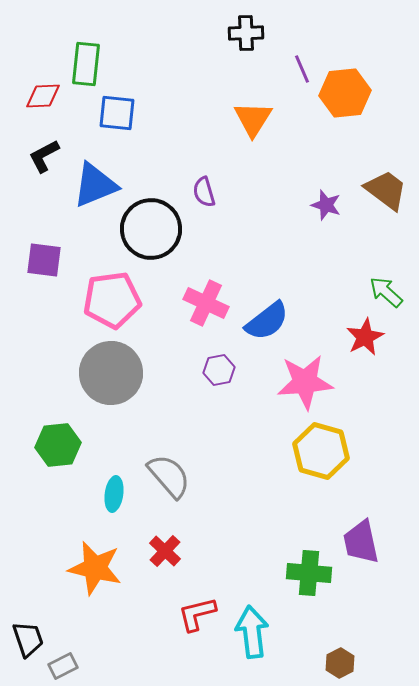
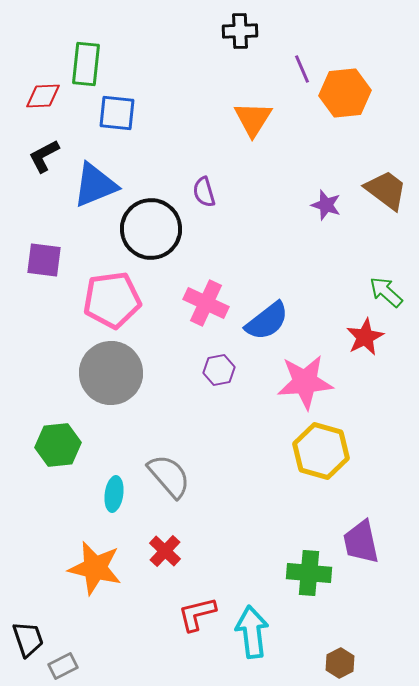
black cross: moved 6 px left, 2 px up
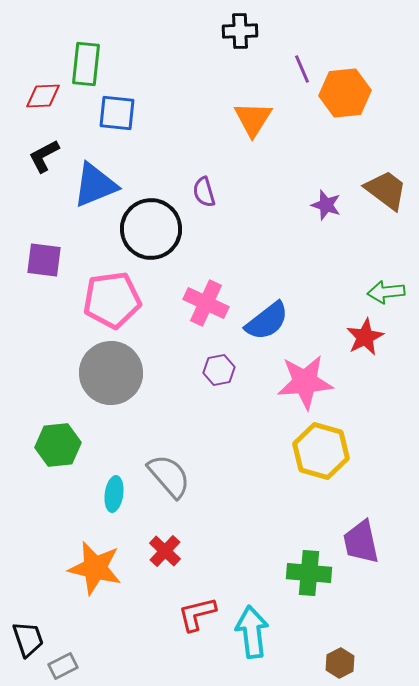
green arrow: rotated 48 degrees counterclockwise
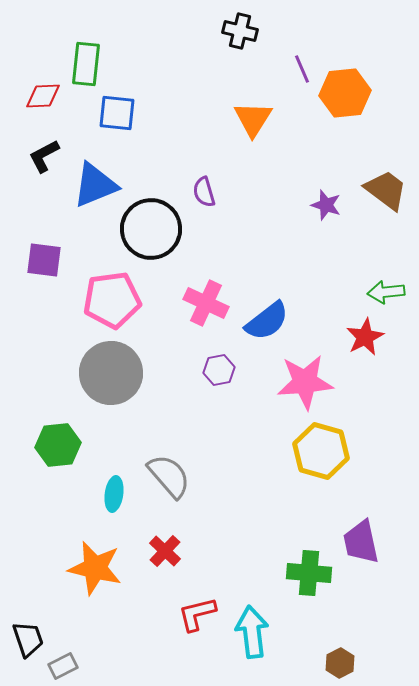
black cross: rotated 16 degrees clockwise
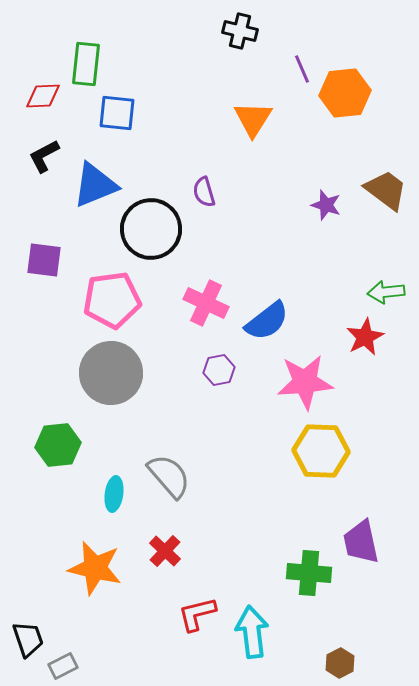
yellow hexagon: rotated 14 degrees counterclockwise
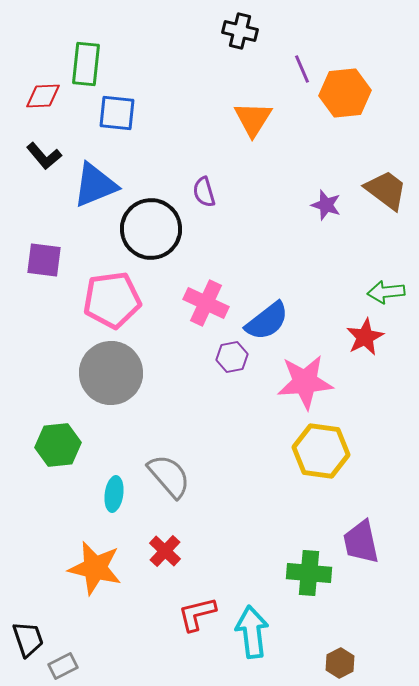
black L-shape: rotated 102 degrees counterclockwise
purple hexagon: moved 13 px right, 13 px up
yellow hexagon: rotated 6 degrees clockwise
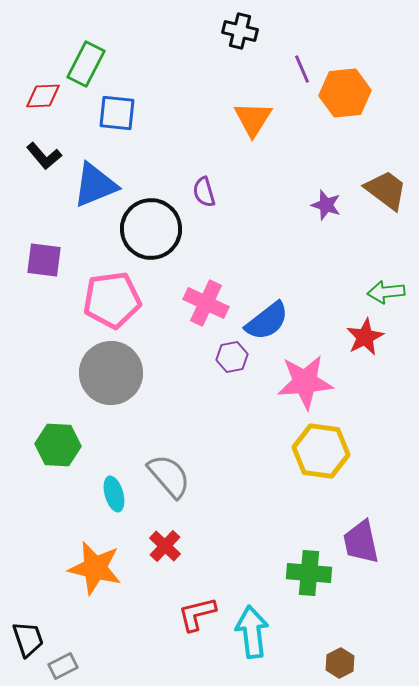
green rectangle: rotated 21 degrees clockwise
green hexagon: rotated 9 degrees clockwise
cyan ellipse: rotated 24 degrees counterclockwise
red cross: moved 5 px up
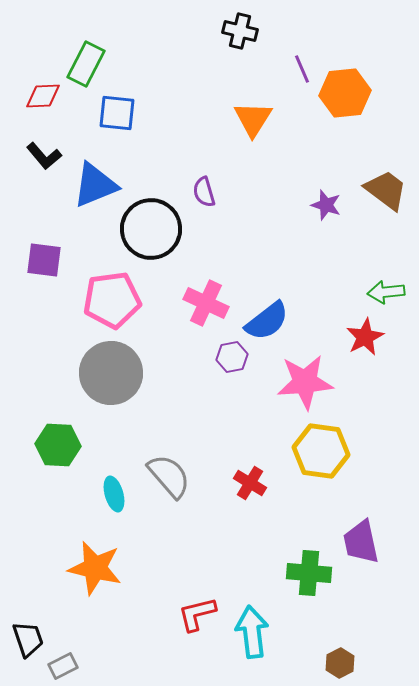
red cross: moved 85 px right, 63 px up; rotated 12 degrees counterclockwise
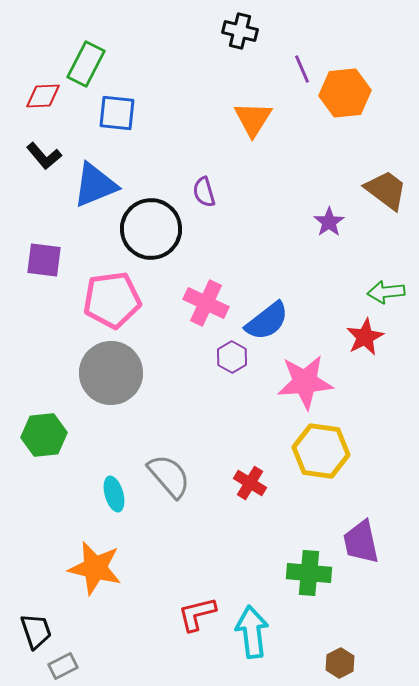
purple star: moved 3 px right, 17 px down; rotated 20 degrees clockwise
purple hexagon: rotated 20 degrees counterclockwise
green hexagon: moved 14 px left, 10 px up; rotated 9 degrees counterclockwise
black trapezoid: moved 8 px right, 8 px up
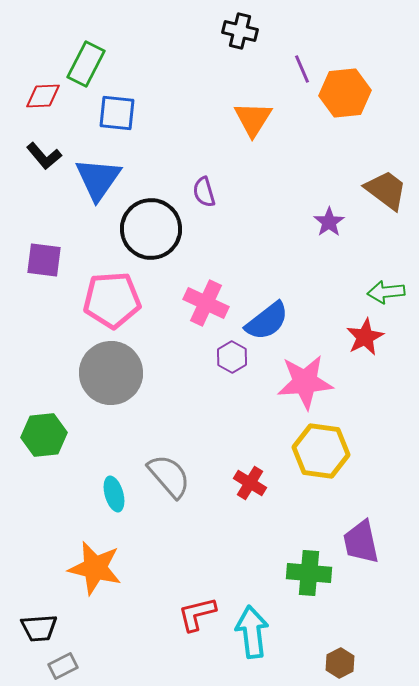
blue triangle: moved 3 px right, 6 px up; rotated 33 degrees counterclockwise
pink pentagon: rotated 4 degrees clockwise
black trapezoid: moved 3 px right, 3 px up; rotated 105 degrees clockwise
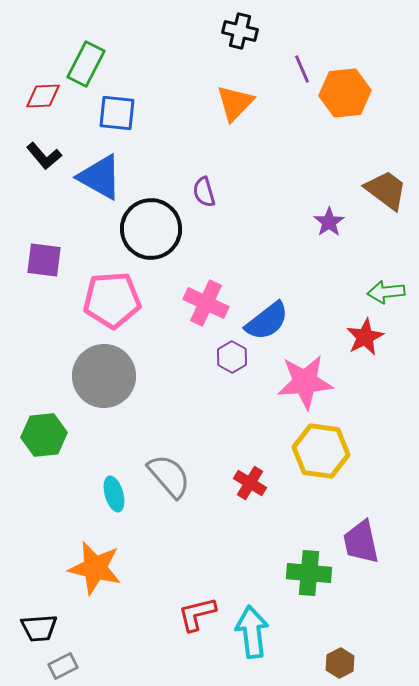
orange triangle: moved 18 px left, 16 px up; rotated 12 degrees clockwise
blue triangle: moved 2 px right, 2 px up; rotated 36 degrees counterclockwise
gray circle: moved 7 px left, 3 px down
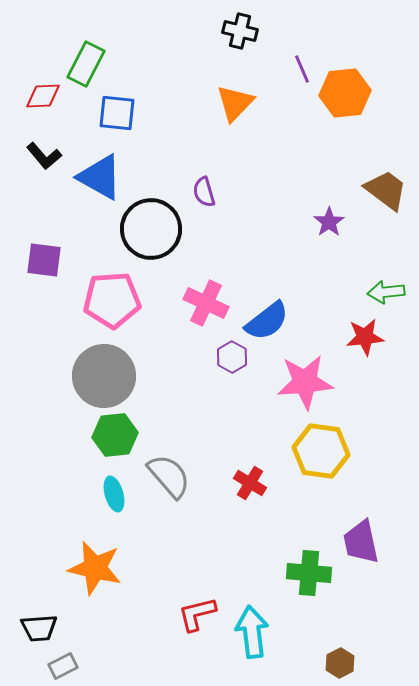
red star: rotated 21 degrees clockwise
green hexagon: moved 71 px right
